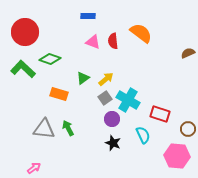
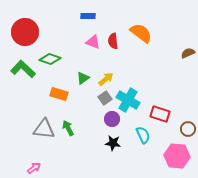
black star: rotated 14 degrees counterclockwise
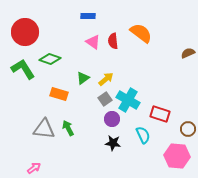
pink triangle: rotated 14 degrees clockwise
green L-shape: rotated 15 degrees clockwise
gray square: moved 1 px down
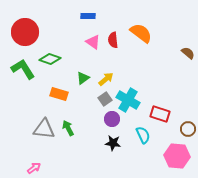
red semicircle: moved 1 px up
brown semicircle: rotated 64 degrees clockwise
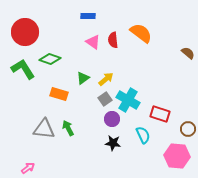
pink arrow: moved 6 px left
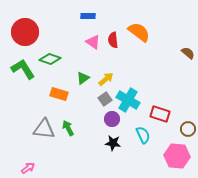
orange semicircle: moved 2 px left, 1 px up
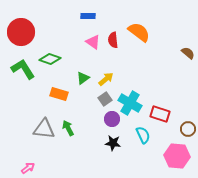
red circle: moved 4 px left
cyan cross: moved 2 px right, 3 px down
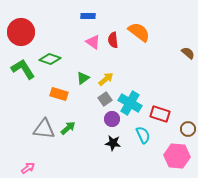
green arrow: rotated 77 degrees clockwise
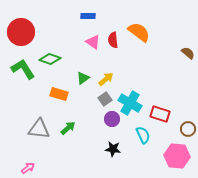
gray triangle: moved 5 px left
black star: moved 6 px down
